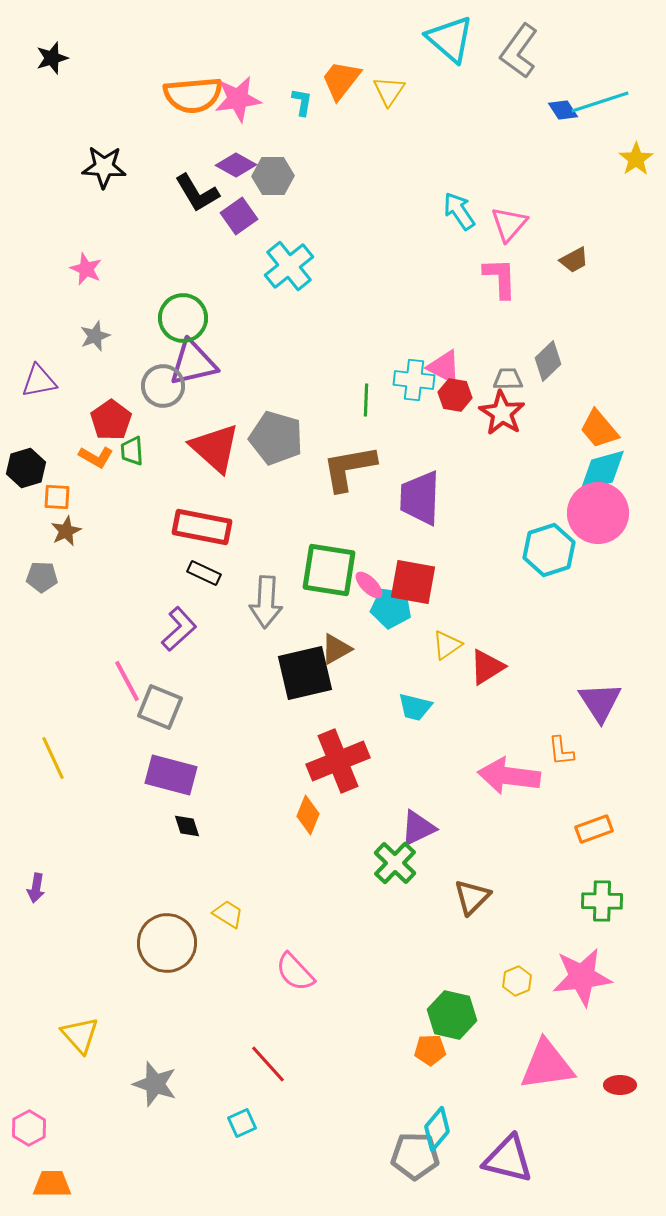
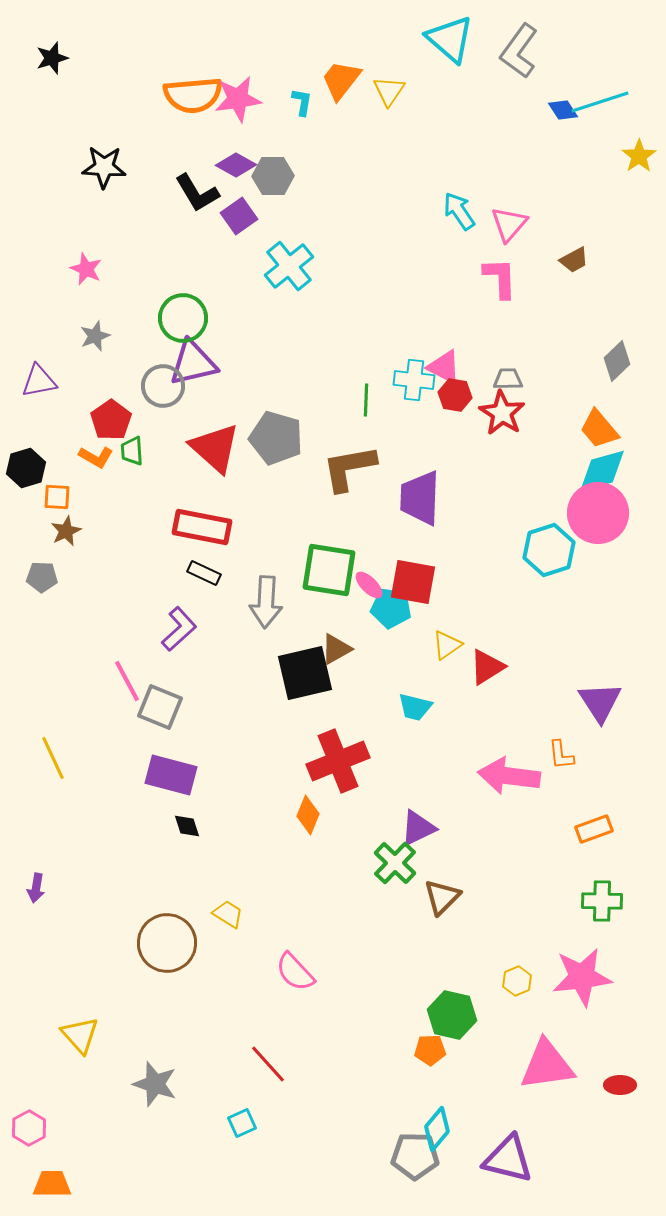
yellow star at (636, 159): moved 3 px right, 3 px up
gray diamond at (548, 361): moved 69 px right
orange L-shape at (561, 751): moved 4 px down
brown triangle at (472, 897): moved 30 px left
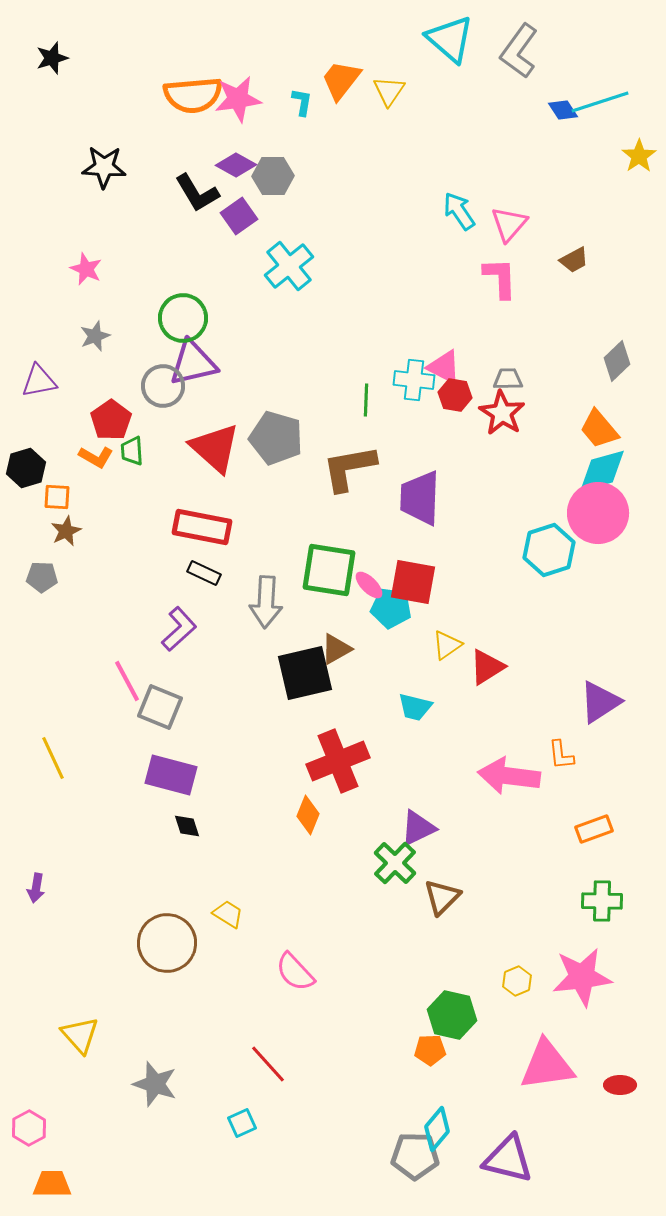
purple triangle at (600, 702): rotated 30 degrees clockwise
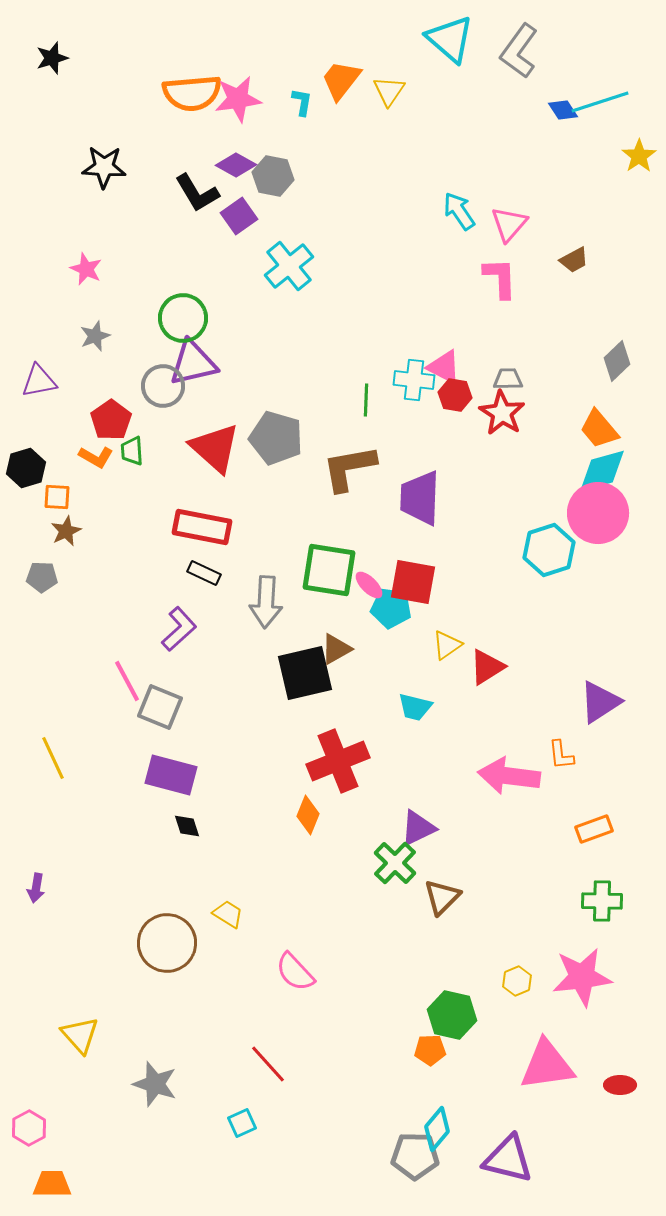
orange semicircle at (193, 95): moved 1 px left, 2 px up
gray hexagon at (273, 176): rotated 12 degrees clockwise
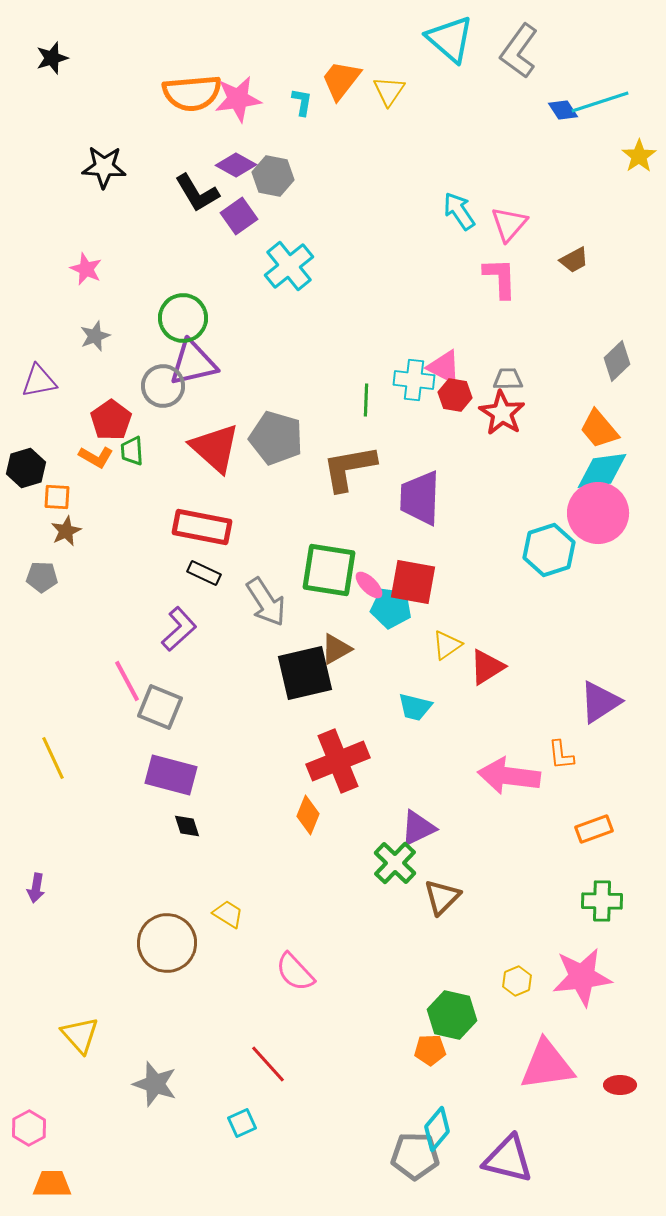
cyan diamond at (602, 471): rotated 8 degrees clockwise
gray arrow at (266, 602): rotated 36 degrees counterclockwise
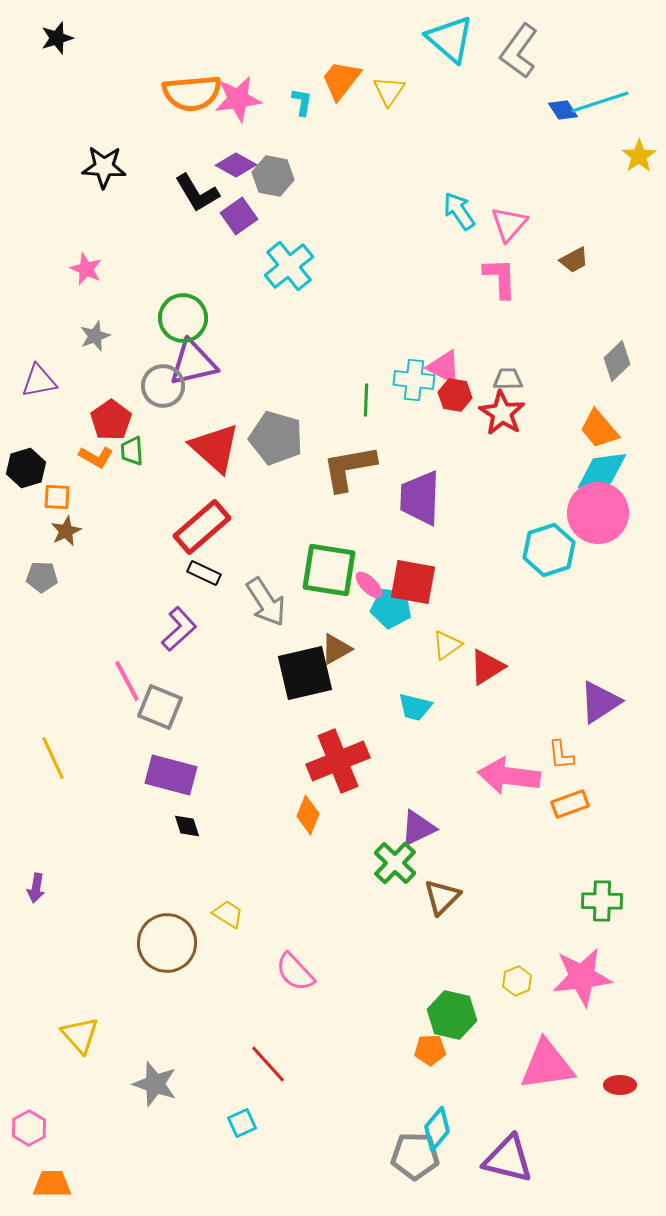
black star at (52, 58): moved 5 px right, 20 px up
red rectangle at (202, 527): rotated 52 degrees counterclockwise
orange rectangle at (594, 829): moved 24 px left, 25 px up
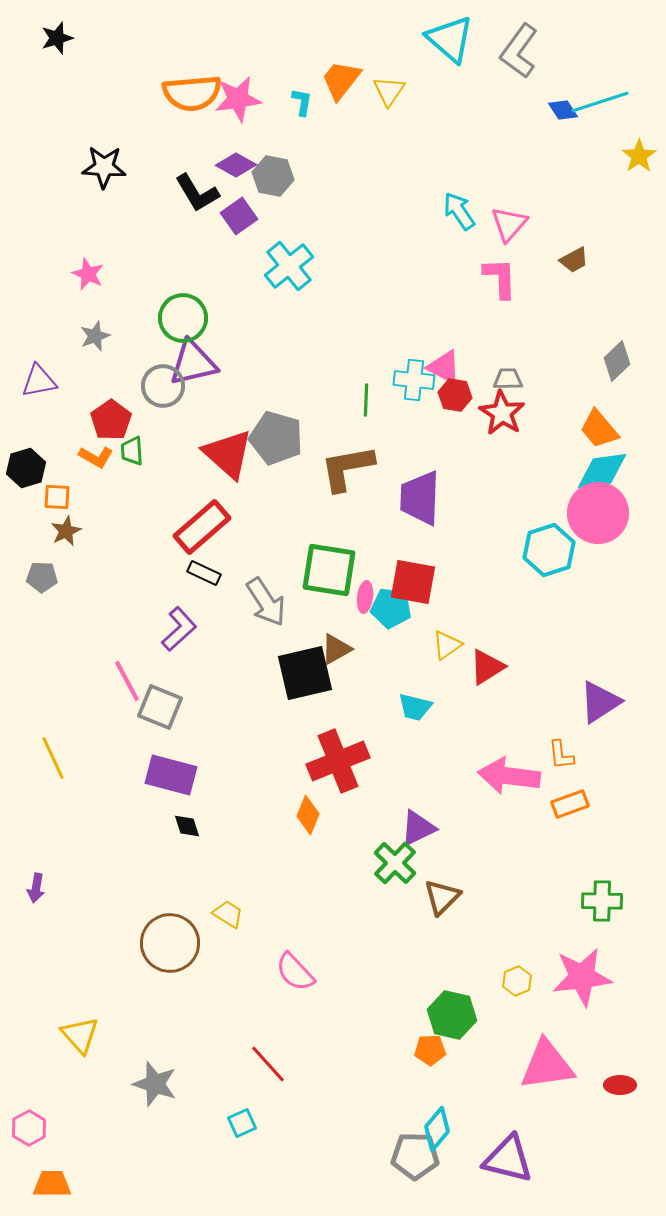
pink star at (86, 269): moved 2 px right, 5 px down
red triangle at (215, 448): moved 13 px right, 6 px down
brown L-shape at (349, 468): moved 2 px left
pink ellipse at (369, 585): moved 4 px left, 12 px down; rotated 52 degrees clockwise
brown circle at (167, 943): moved 3 px right
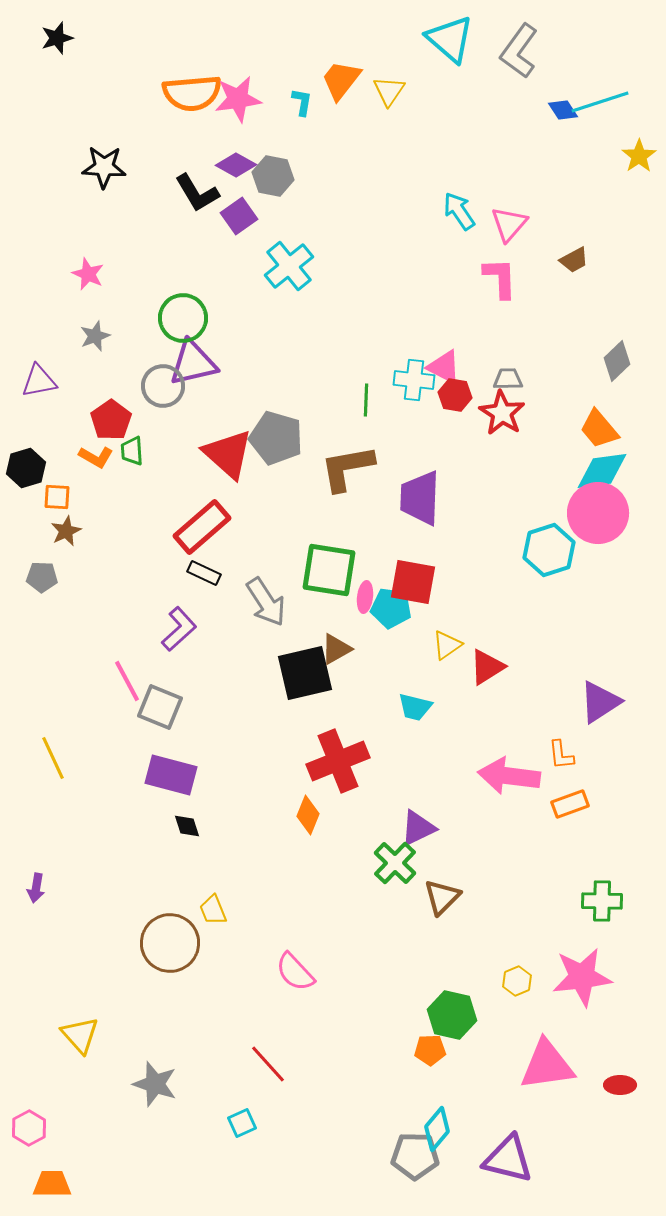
yellow trapezoid at (228, 914): moved 15 px left, 4 px up; rotated 144 degrees counterclockwise
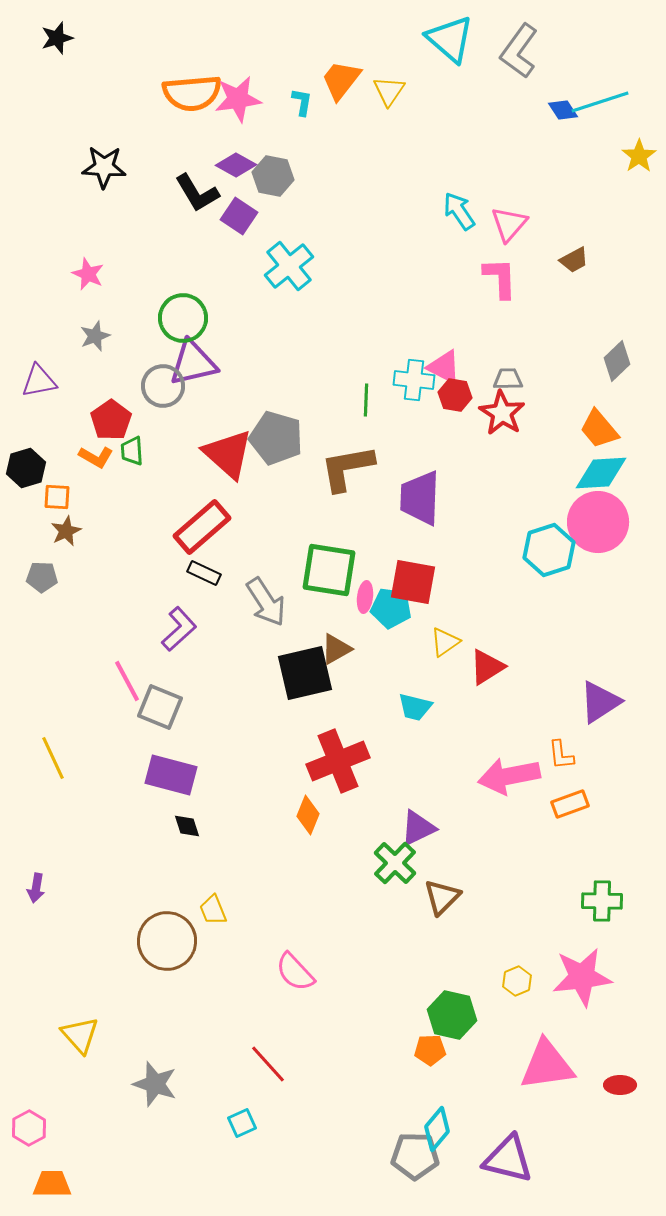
purple square at (239, 216): rotated 21 degrees counterclockwise
cyan diamond at (602, 471): moved 1 px left, 2 px down; rotated 4 degrees clockwise
pink circle at (598, 513): moved 9 px down
yellow triangle at (447, 645): moved 2 px left, 3 px up
pink arrow at (509, 776): rotated 18 degrees counterclockwise
brown circle at (170, 943): moved 3 px left, 2 px up
